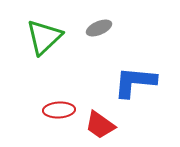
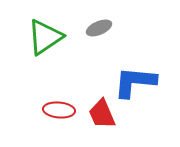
green triangle: moved 1 px right; rotated 9 degrees clockwise
red ellipse: rotated 8 degrees clockwise
red trapezoid: moved 2 px right, 11 px up; rotated 32 degrees clockwise
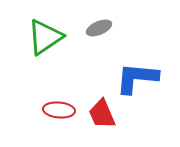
blue L-shape: moved 2 px right, 4 px up
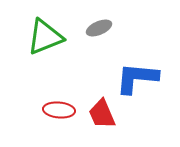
green triangle: rotated 12 degrees clockwise
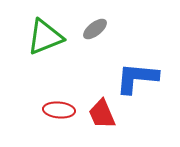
gray ellipse: moved 4 px left, 1 px down; rotated 15 degrees counterclockwise
